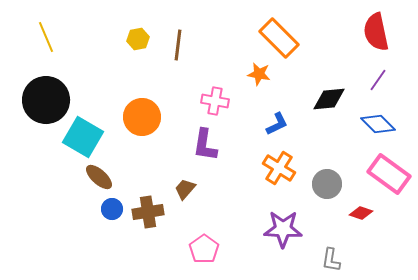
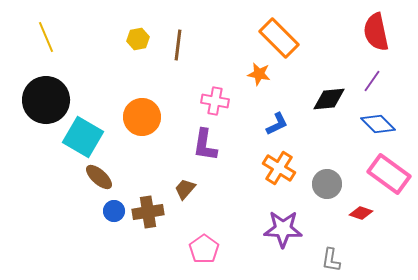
purple line: moved 6 px left, 1 px down
blue circle: moved 2 px right, 2 px down
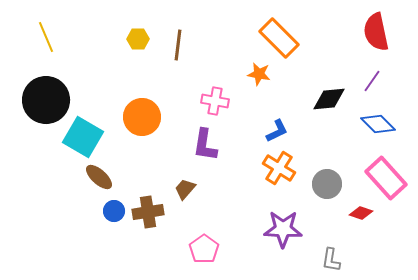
yellow hexagon: rotated 10 degrees clockwise
blue L-shape: moved 7 px down
pink rectangle: moved 3 px left, 4 px down; rotated 12 degrees clockwise
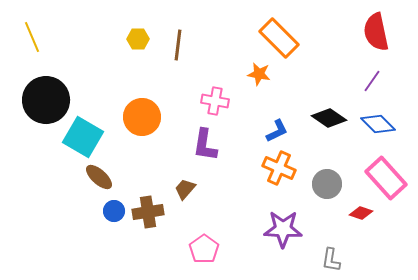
yellow line: moved 14 px left
black diamond: moved 19 px down; rotated 40 degrees clockwise
orange cross: rotated 8 degrees counterclockwise
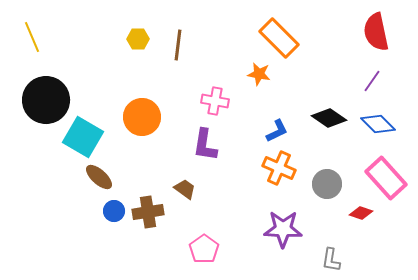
brown trapezoid: rotated 85 degrees clockwise
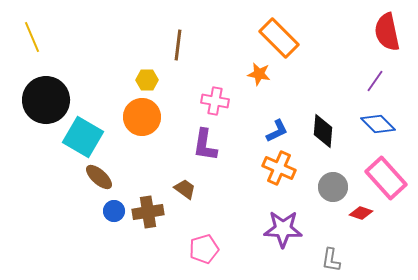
red semicircle: moved 11 px right
yellow hexagon: moved 9 px right, 41 px down
purple line: moved 3 px right
black diamond: moved 6 px left, 13 px down; rotated 60 degrees clockwise
gray circle: moved 6 px right, 3 px down
pink pentagon: rotated 20 degrees clockwise
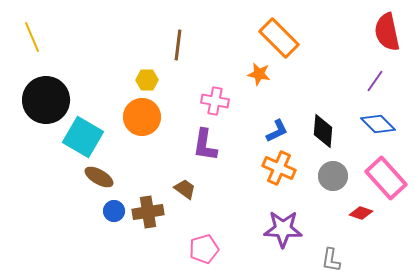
brown ellipse: rotated 12 degrees counterclockwise
gray circle: moved 11 px up
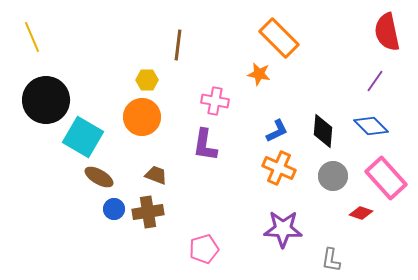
blue diamond: moved 7 px left, 2 px down
brown trapezoid: moved 29 px left, 14 px up; rotated 15 degrees counterclockwise
blue circle: moved 2 px up
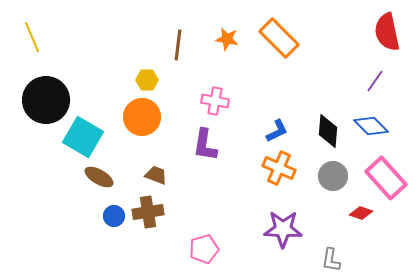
orange star: moved 32 px left, 35 px up
black diamond: moved 5 px right
blue circle: moved 7 px down
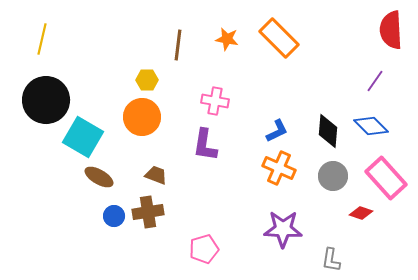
red semicircle: moved 4 px right, 2 px up; rotated 9 degrees clockwise
yellow line: moved 10 px right, 2 px down; rotated 36 degrees clockwise
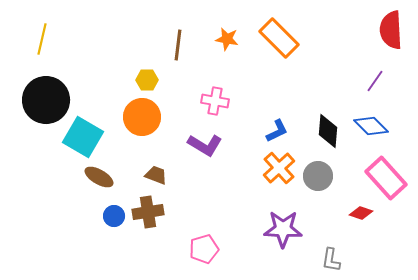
purple L-shape: rotated 68 degrees counterclockwise
orange cross: rotated 24 degrees clockwise
gray circle: moved 15 px left
